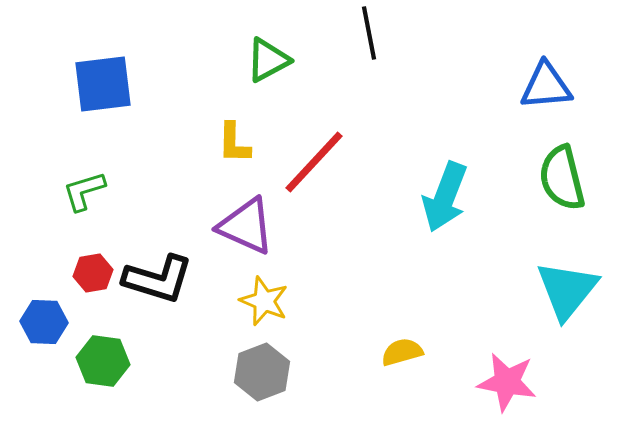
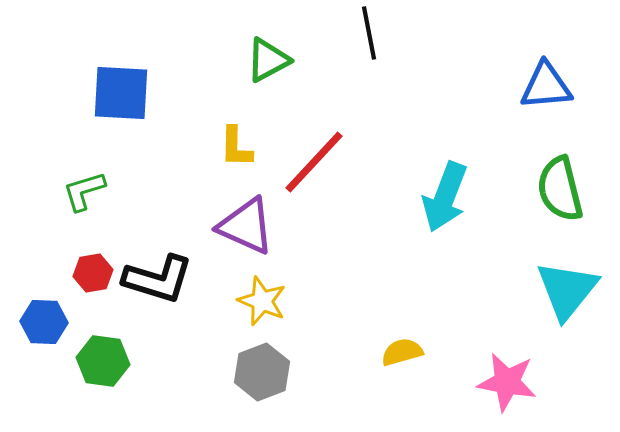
blue square: moved 18 px right, 9 px down; rotated 10 degrees clockwise
yellow L-shape: moved 2 px right, 4 px down
green semicircle: moved 2 px left, 11 px down
yellow star: moved 2 px left
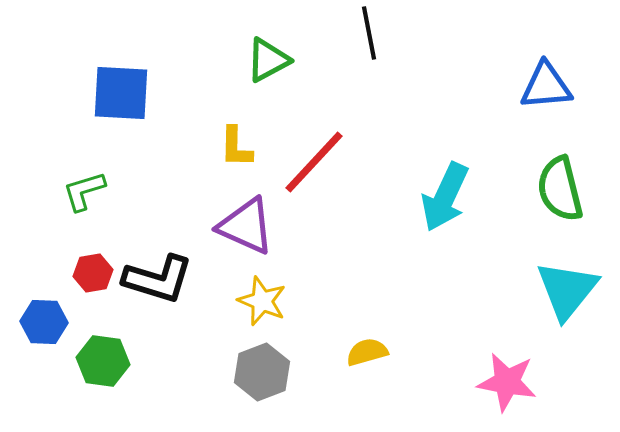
cyan arrow: rotated 4 degrees clockwise
yellow semicircle: moved 35 px left
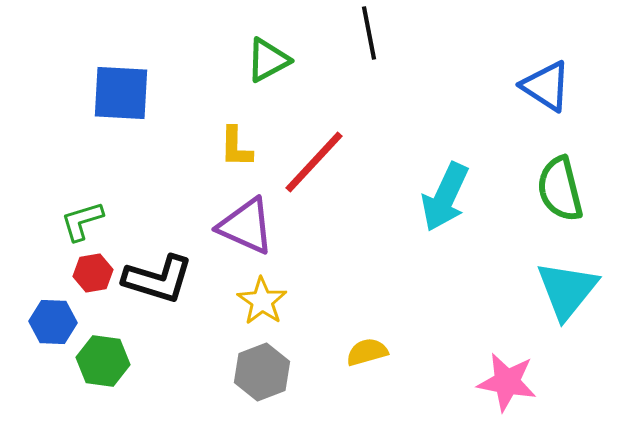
blue triangle: rotated 38 degrees clockwise
green L-shape: moved 2 px left, 30 px down
yellow star: rotated 12 degrees clockwise
blue hexagon: moved 9 px right
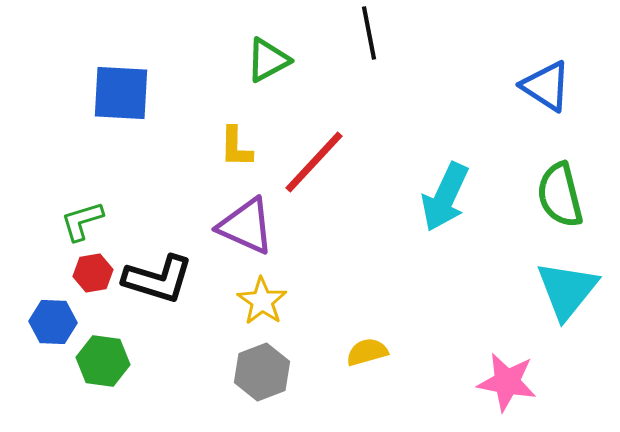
green semicircle: moved 6 px down
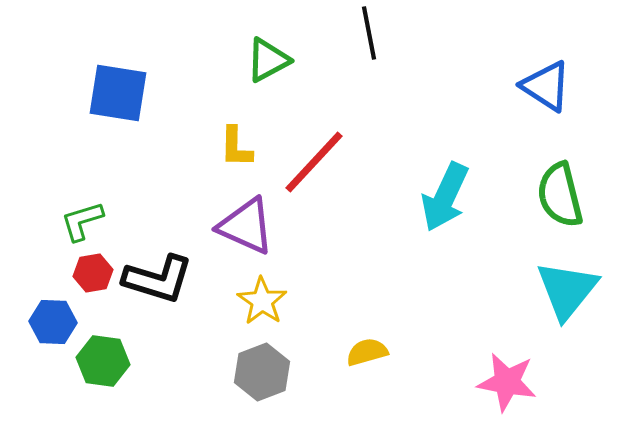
blue square: moved 3 px left; rotated 6 degrees clockwise
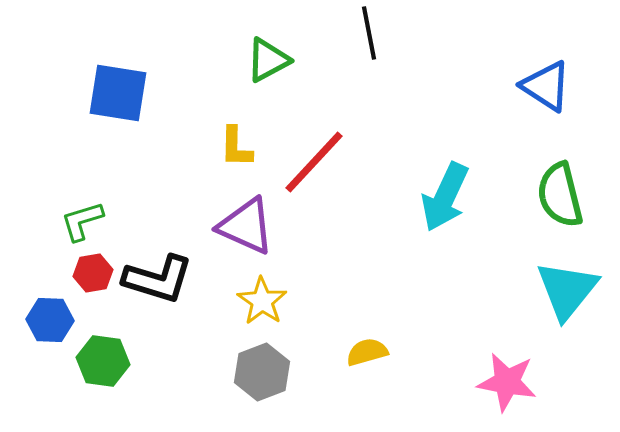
blue hexagon: moved 3 px left, 2 px up
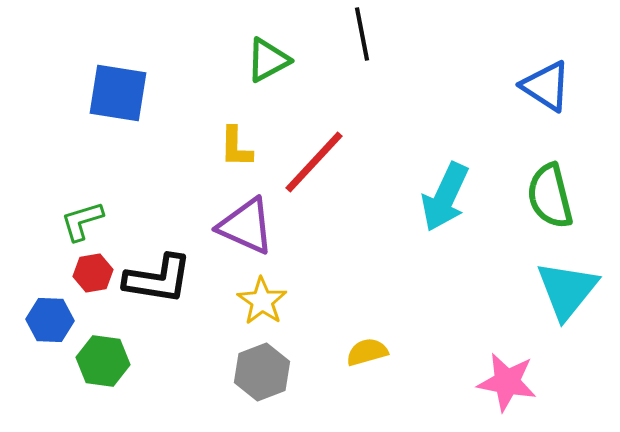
black line: moved 7 px left, 1 px down
green semicircle: moved 10 px left, 1 px down
black L-shape: rotated 8 degrees counterclockwise
